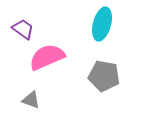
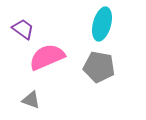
gray pentagon: moved 5 px left, 9 px up
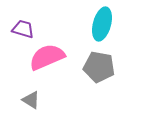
purple trapezoid: rotated 20 degrees counterclockwise
gray triangle: rotated 12 degrees clockwise
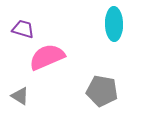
cyan ellipse: moved 12 px right; rotated 16 degrees counterclockwise
gray pentagon: moved 3 px right, 24 px down
gray triangle: moved 11 px left, 4 px up
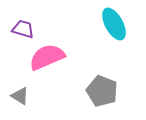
cyan ellipse: rotated 28 degrees counterclockwise
gray pentagon: rotated 12 degrees clockwise
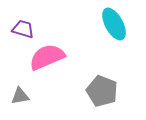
gray triangle: rotated 42 degrees counterclockwise
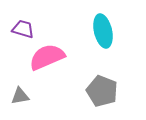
cyan ellipse: moved 11 px left, 7 px down; rotated 16 degrees clockwise
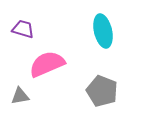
pink semicircle: moved 7 px down
